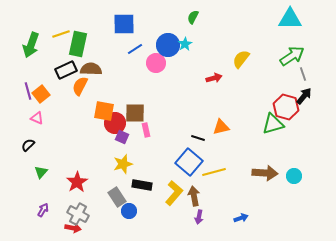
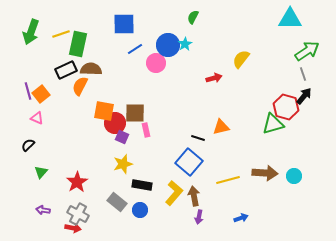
green arrow at (31, 45): moved 13 px up
green arrow at (292, 56): moved 15 px right, 5 px up
yellow line at (214, 172): moved 14 px right, 8 px down
gray rectangle at (117, 197): moved 5 px down; rotated 18 degrees counterclockwise
purple arrow at (43, 210): rotated 112 degrees counterclockwise
blue circle at (129, 211): moved 11 px right, 1 px up
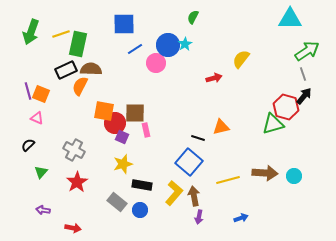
orange square at (41, 94): rotated 30 degrees counterclockwise
gray cross at (78, 214): moved 4 px left, 64 px up
